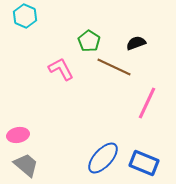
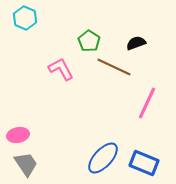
cyan hexagon: moved 2 px down
gray trapezoid: moved 1 px up; rotated 16 degrees clockwise
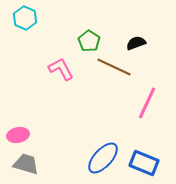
gray trapezoid: rotated 40 degrees counterclockwise
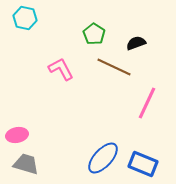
cyan hexagon: rotated 10 degrees counterclockwise
green pentagon: moved 5 px right, 7 px up
pink ellipse: moved 1 px left
blue rectangle: moved 1 px left, 1 px down
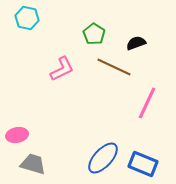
cyan hexagon: moved 2 px right
pink L-shape: moved 1 px right; rotated 92 degrees clockwise
gray trapezoid: moved 7 px right
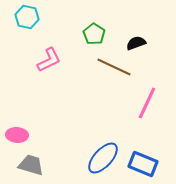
cyan hexagon: moved 1 px up
pink L-shape: moved 13 px left, 9 px up
pink ellipse: rotated 15 degrees clockwise
gray trapezoid: moved 2 px left, 1 px down
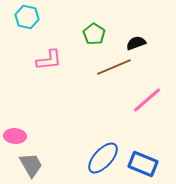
pink L-shape: rotated 20 degrees clockwise
brown line: rotated 48 degrees counterclockwise
pink line: moved 3 px up; rotated 24 degrees clockwise
pink ellipse: moved 2 px left, 1 px down
gray trapezoid: rotated 44 degrees clockwise
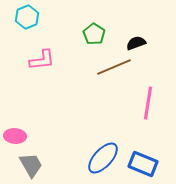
cyan hexagon: rotated 25 degrees clockwise
pink L-shape: moved 7 px left
pink line: moved 1 px right, 3 px down; rotated 40 degrees counterclockwise
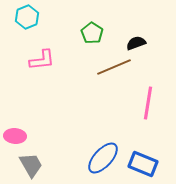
green pentagon: moved 2 px left, 1 px up
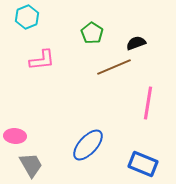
blue ellipse: moved 15 px left, 13 px up
